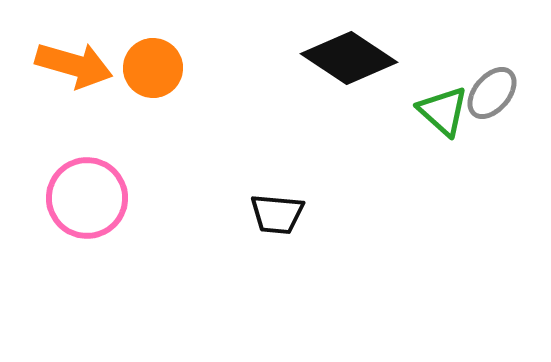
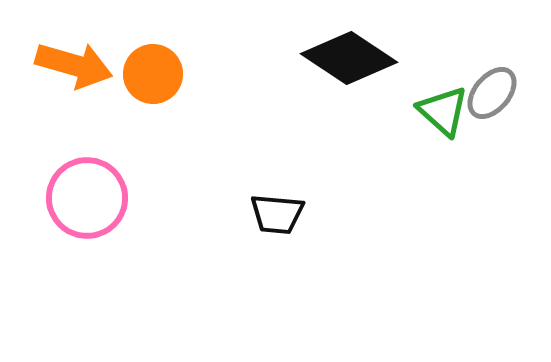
orange circle: moved 6 px down
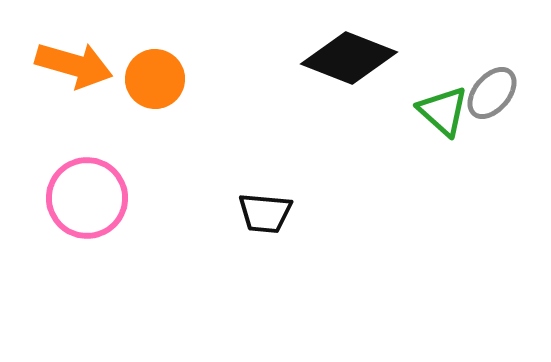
black diamond: rotated 12 degrees counterclockwise
orange circle: moved 2 px right, 5 px down
black trapezoid: moved 12 px left, 1 px up
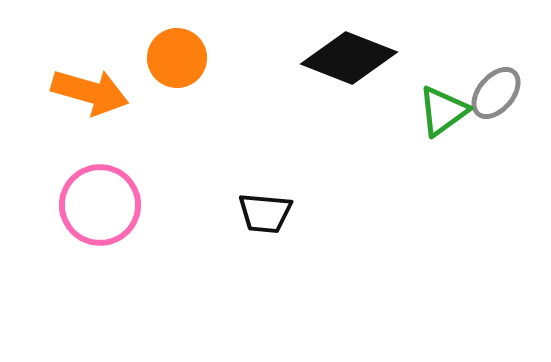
orange arrow: moved 16 px right, 27 px down
orange circle: moved 22 px right, 21 px up
gray ellipse: moved 4 px right
green triangle: rotated 42 degrees clockwise
pink circle: moved 13 px right, 7 px down
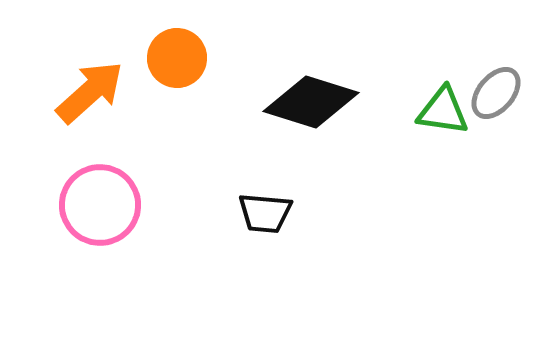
black diamond: moved 38 px left, 44 px down; rotated 4 degrees counterclockwise
orange arrow: rotated 58 degrees counterclockwise
green triangle: rotated 44 degrees clockwise
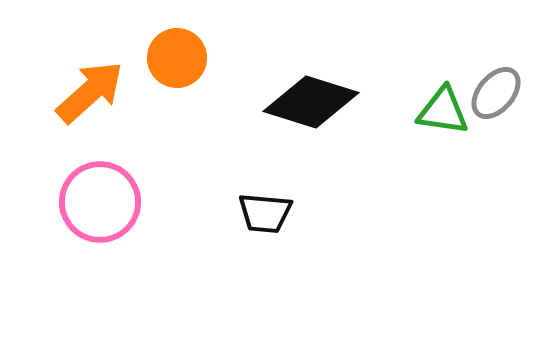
pink circle: moved 3 px up
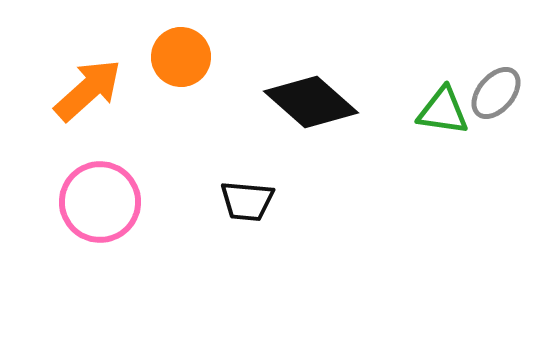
orange circle: moved 4 px right, 1 px up
orange arrow: moved 2 px left, 2 px up
black diamond: rotated 24 degrees clockwise
black trapezoid: moved 18 px left, 12 px up
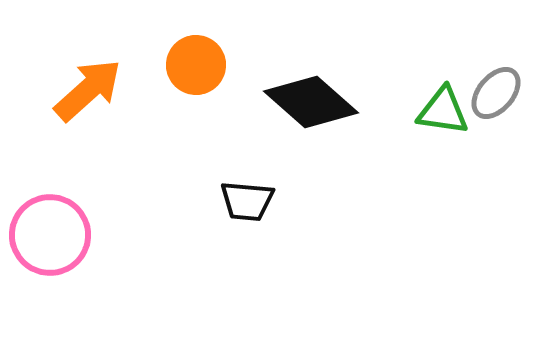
orange circle: moved 15 px right, 8 px down
pink circle: moved 50 px left, 33 px down
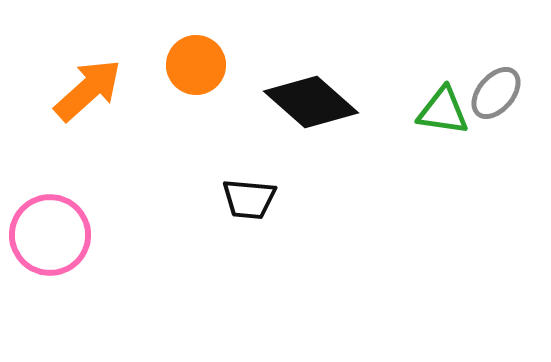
black trapezoid: moved 2 px right, 2 px up
